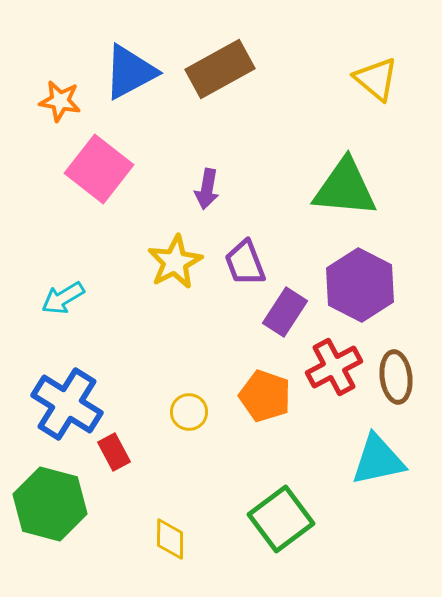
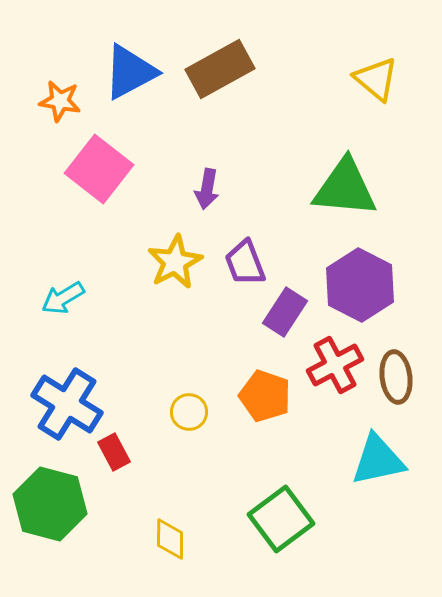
red cross: moved 1 px right, 2 px up
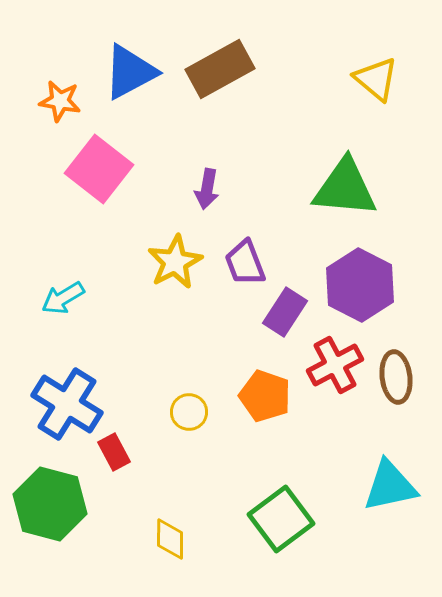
cyan triangle: moved 12 px right, 26 px down
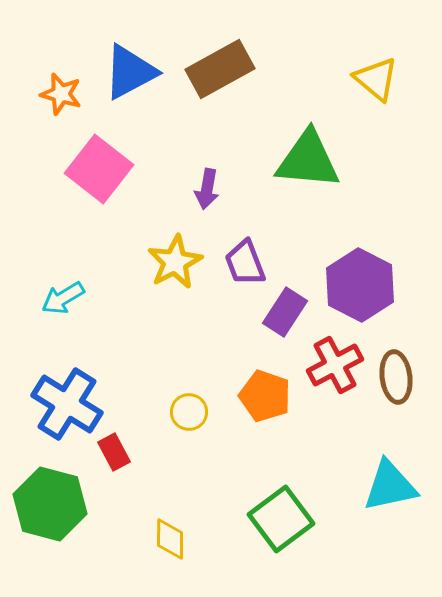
orange star: moved 1 px right, 7 px up; rotated 6 degrees clockwise
green triangle: moved 37 px left, 28 px up
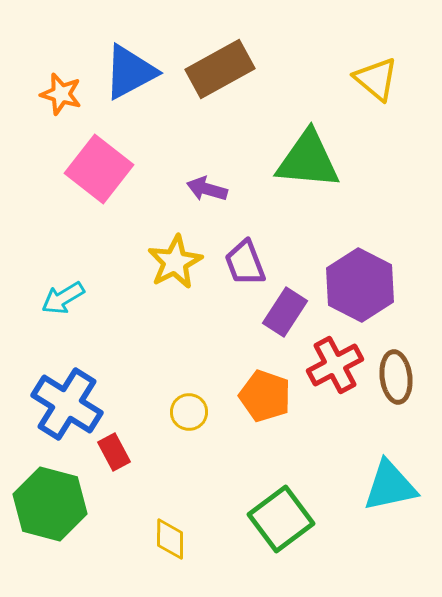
purple arrow: rotated 96 degrees clockwise
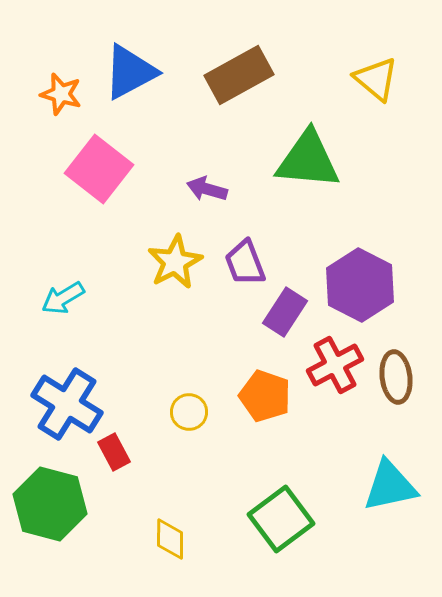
brown rectangle: moved 19 px right, 6 px down
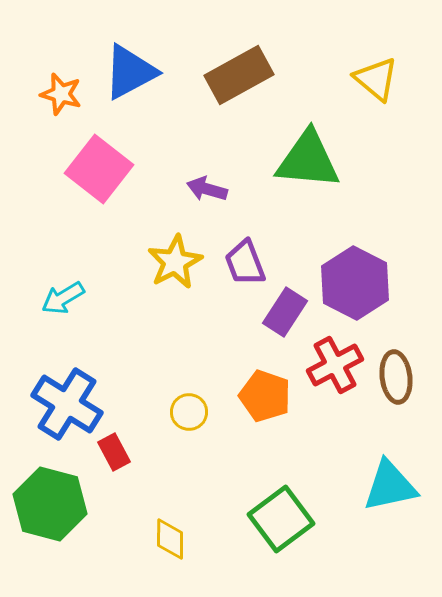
purple hexagon: moved 5 px left, 2 px up
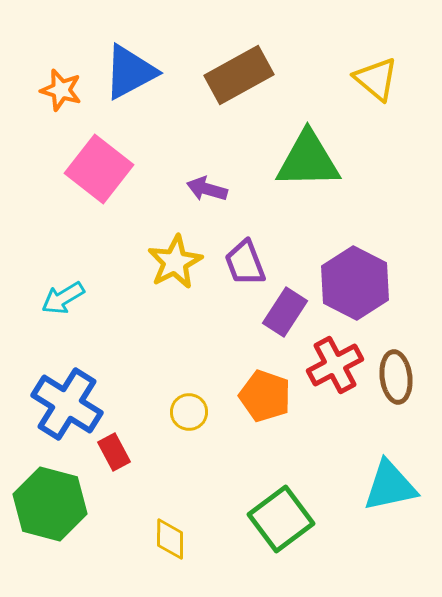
orange star: moved 4 px up
green triangle: rotated 6 degrees counterclockwise
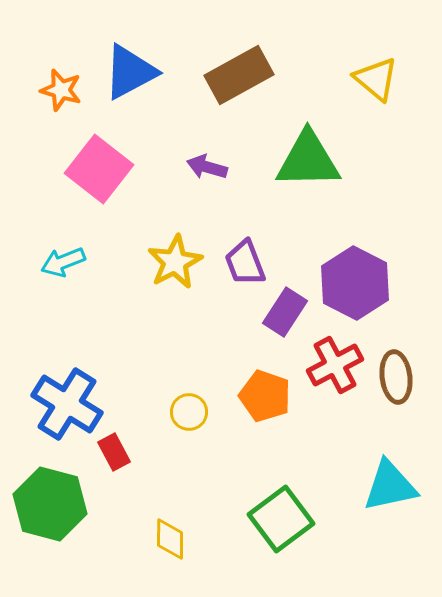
purple arrow: moved 22 px up
cyan arrow: moved 36 px up; rotated 9 degrees clockwise
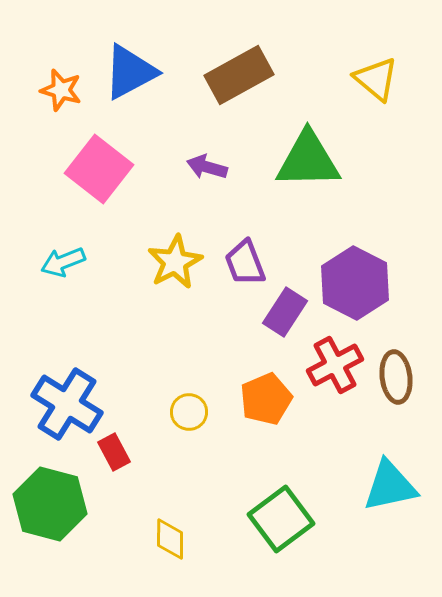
orange pentagon: moved 1 px right, 3 px down; rotated 30 degrees clockwise
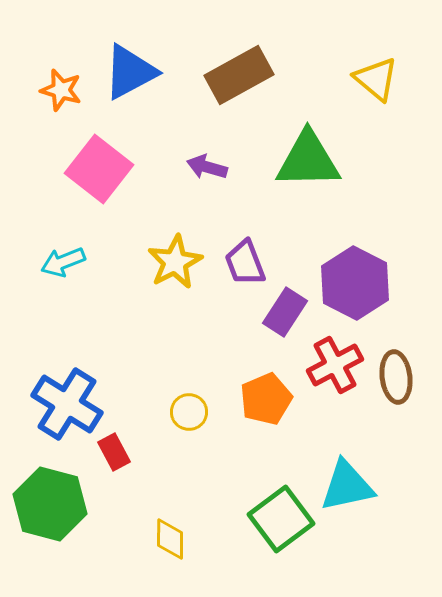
cyan triangle: moved 43 px left
